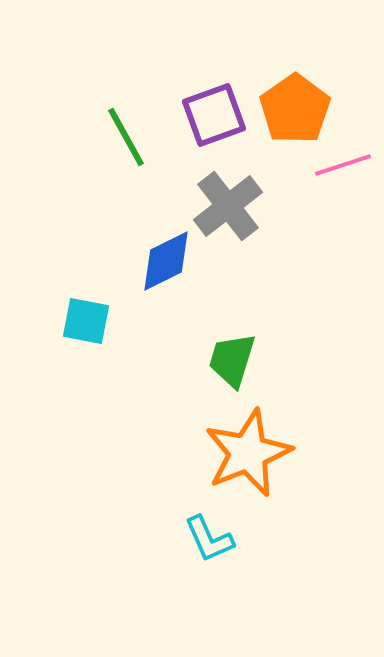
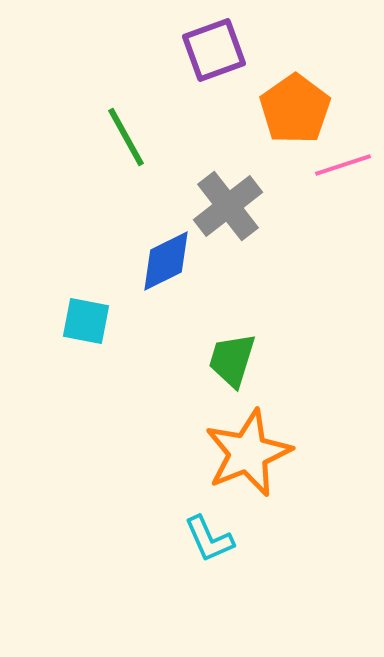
purple square: moved 65 px up
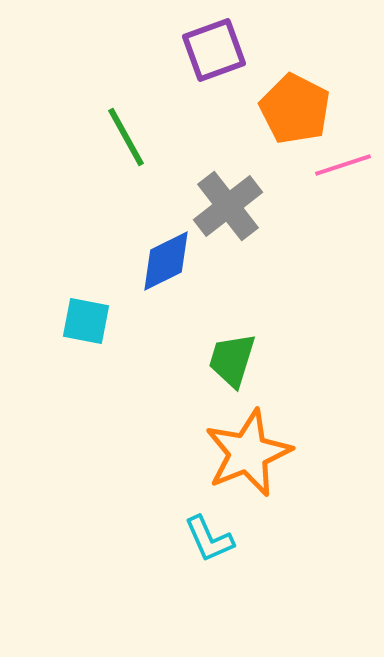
orange pentagon: rotated 10 degrees counterclockwise
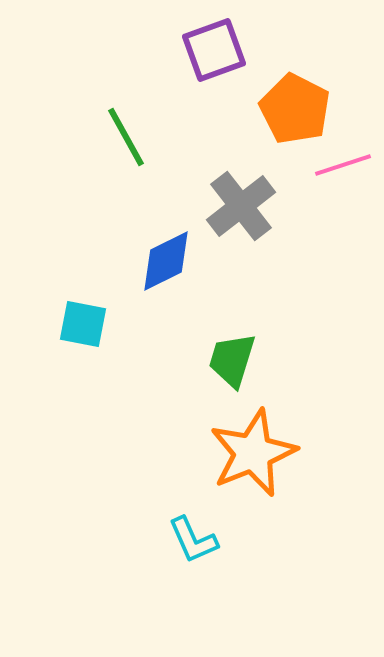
gray cross: moved 13 px right
cyan square: moved 3 px left, 3 px down
orange star: moved 5 px right
cyan L-shape: moved 16 px left, 1 px down
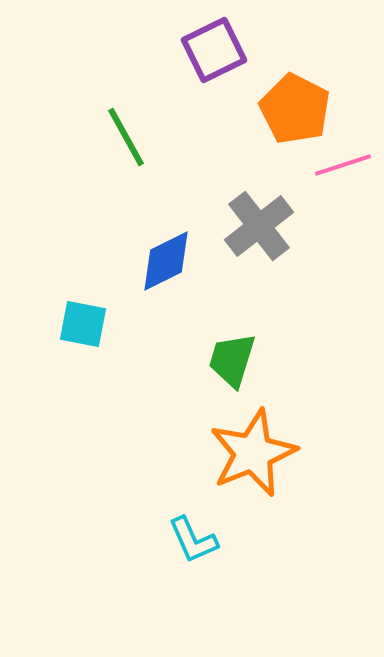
purple square: rotated 6 degrees counterclockwise
gray cross: moved 18 px right, 20 px down
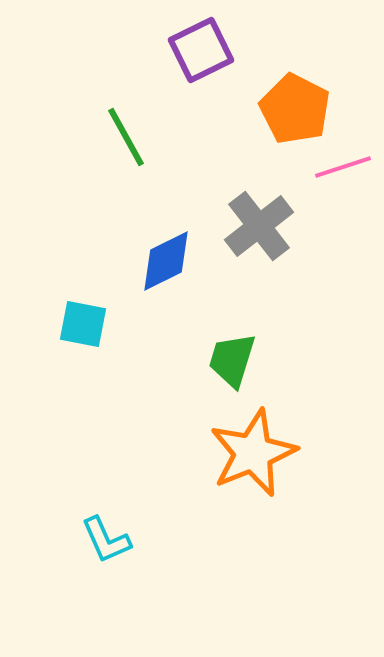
purple square: moved 13 px left
pink line: moved 2 px down
cyan L-shape: moved 87 px left
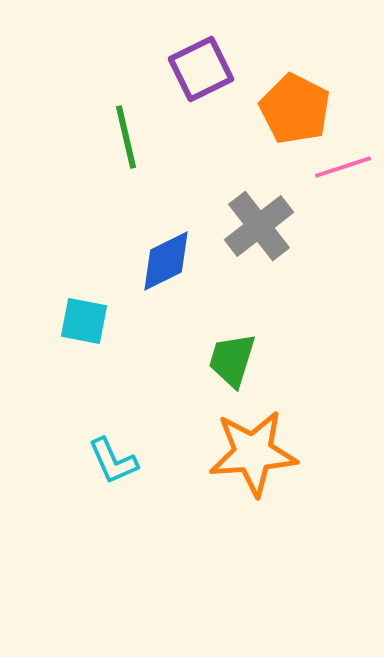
purple square: moved 19 px down
green line: rotated 16 degrees clockwise
cyan square: moved 1 px right, 3 px up
orange star: rotated 18 degrees clockwise
cyan L-shape: moved 7 px right, 79 px up
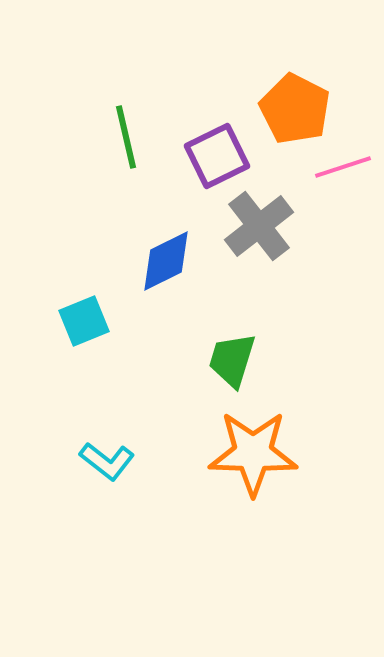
purple square: moved 16 px right, 87 px down
cyan square: rotated 33 degrees counterclockwise
orange star: rotated 6 degrees clockwise
cyan L-shape: moved 6 px left; rotated 28 degrees counterclockwise
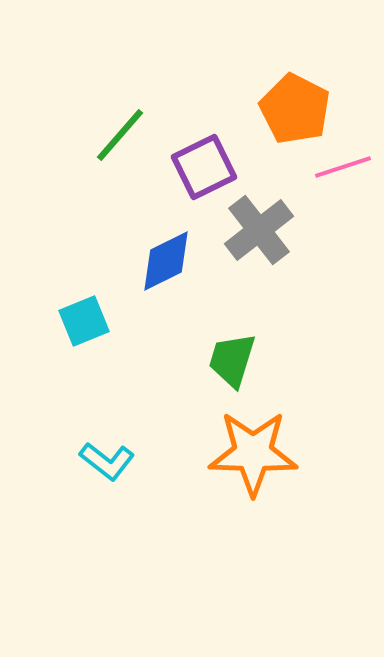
green line: moved 6 px left, 2 px up; rotated 54 degrees clockwise
purple square: moved 13 px left, 11 px down
gray cross: moved 4 px down
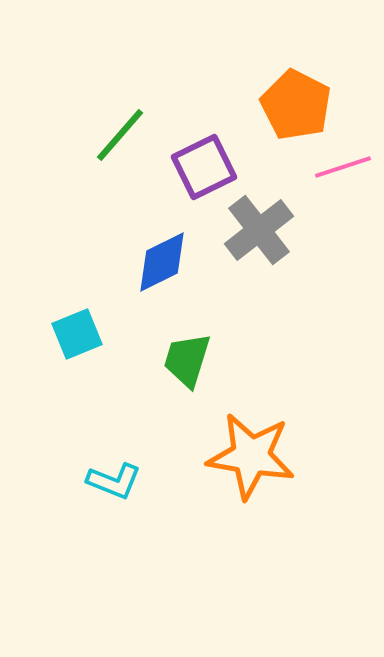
orange pentagon: moved 1 px right, 4 px up
blue diamond: moved 4 px left, 1 px down
cyan square: moved 7 px left, 13 px down
green trapezoid: moved 45 px left
orange star: moved 2 px left, 3 px down; rotated 8 degrees clockwise
cyan L-shape: moved 7 px right, 20 px down; rotated 16 degrees counterclockwise
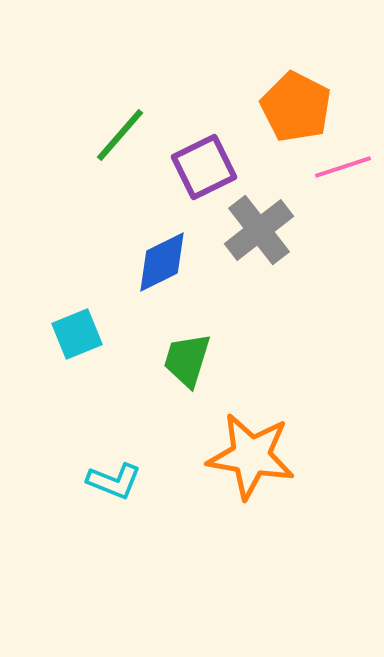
orange pentagon: moved 2 px down
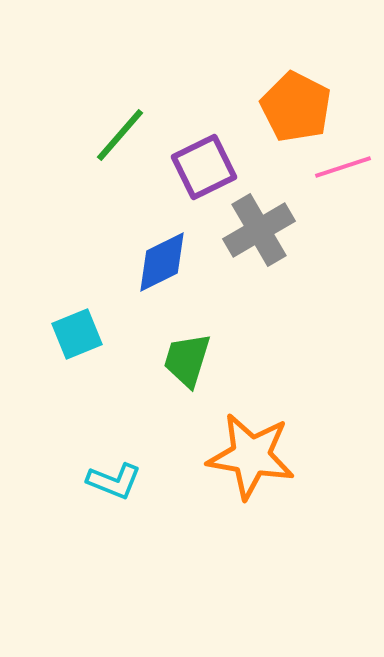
gray cross: rotated 8 degrees clockwise
